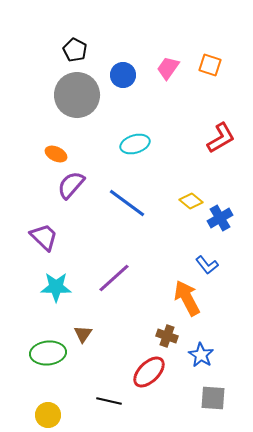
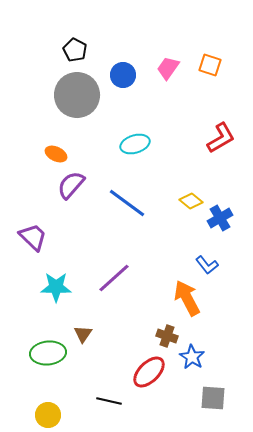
purple trapezoid: moved 11 px left
blue star: moved 9 px left, 2 px down
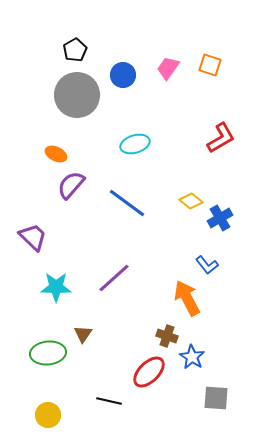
black pentagon: rotated 15 degrees clockwise
gray square: moved 3 px right
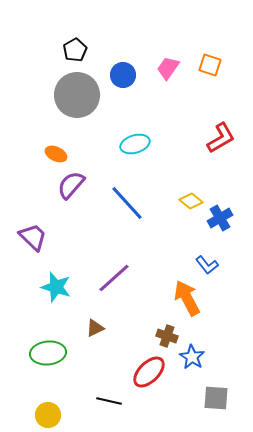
blue line: rotated 12 degrees clockwise
cyan star: rotated 16 degrees clockwise
brown triangle: moved 12 px right, 6 px up; rotated 30 degrees clockwise
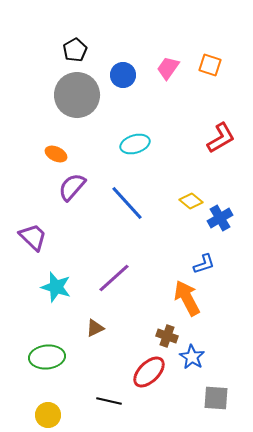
purple semicircle: moved 1 px right, 2 px down
blue L-shape: moved 3 px left, 1 px up; rotated 70 degrees counterclockwise
green ellipse: moved 1 px left, 4 px down
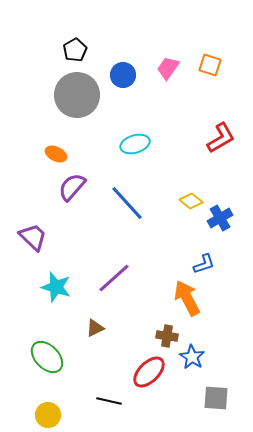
brown cross: rotated 10 degrees counterclockwise
green ellipse: rotated 52 degrees clockwise
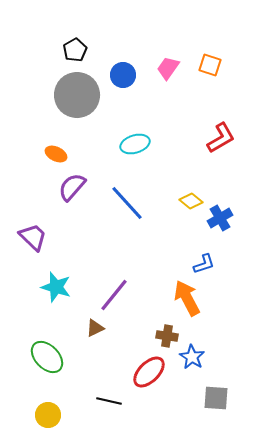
purple line: moved 17 px down; rotated 9 degrees counterclockwise
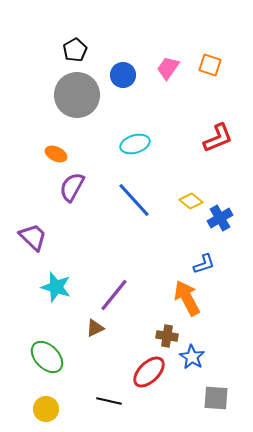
red L-shape: moved 3 px left; rotated 8 degrees clockwise
purple semicircle: rotated 12 degrees counterclockwise
blue line: moved 7 px right, 3 px up
yellow circle: moved 2 px left, 6 px up
